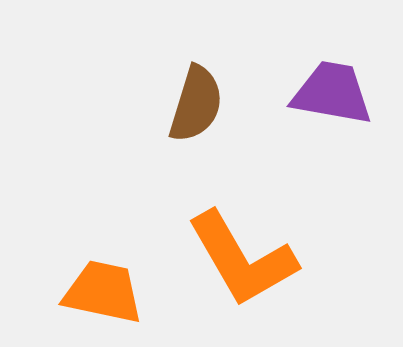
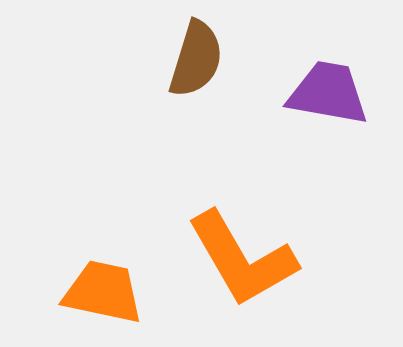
purple trapezoid: moved 4 px left
brown semicircle: moved 45 px up
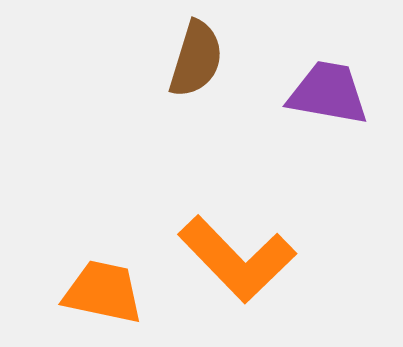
orange L-shape: moved 5 px left; rotated 14 degrees counterclockwise
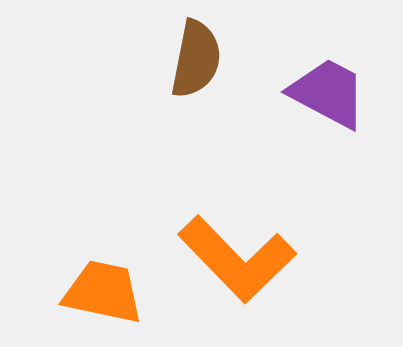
brown semicircle: rotated 6 degrees counterclockwise
purple trapezoid: rotated 18 degrees clockwise
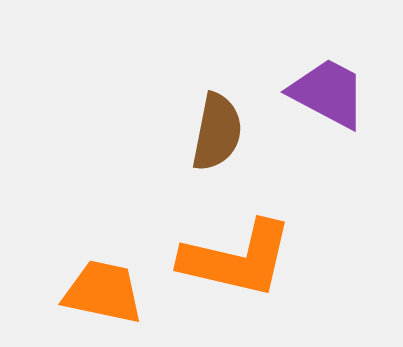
brown semicircle: moved 21 px right, 73 px down
orange L-shape: rotated 33 degrees counterclockwise
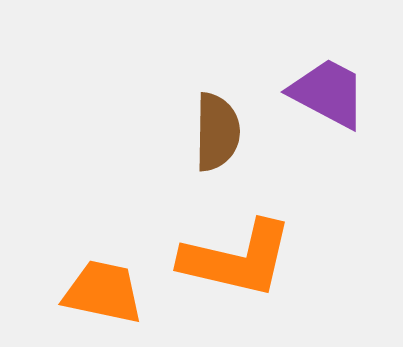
brown semicircle: rotated 10 degrees counterclockwise
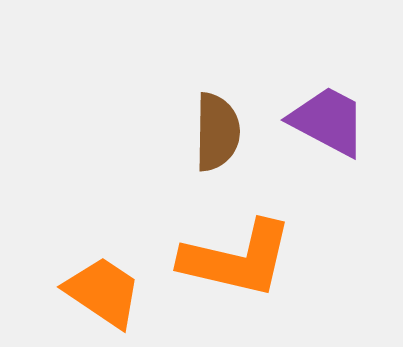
purple trapezoid: moved 28 px down
orange trapezoid: rotated 22 degrees clockwise
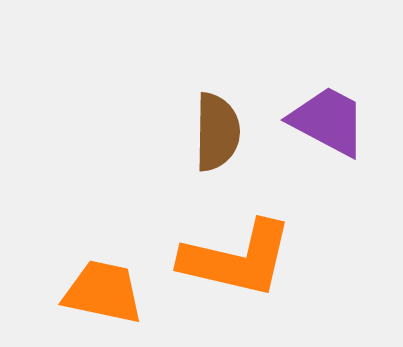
orange trapezoid: rotated 22 degrees counterclockwise
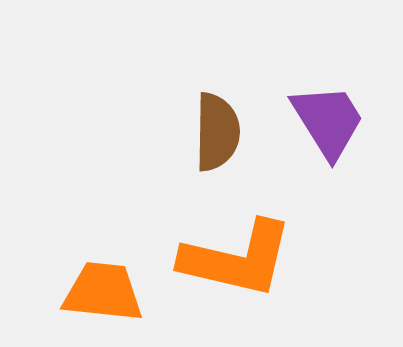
purple trapezoid: rotated 30 degrees clockwise
orange trapezoid: rotated 6 degrees counterclockwise
